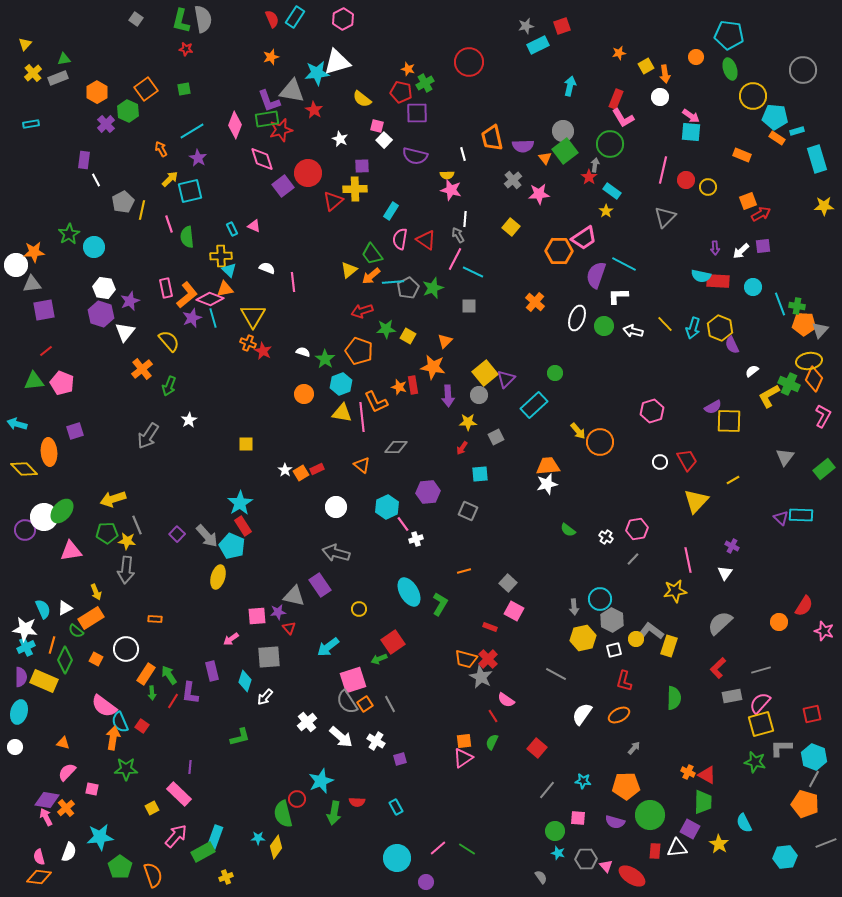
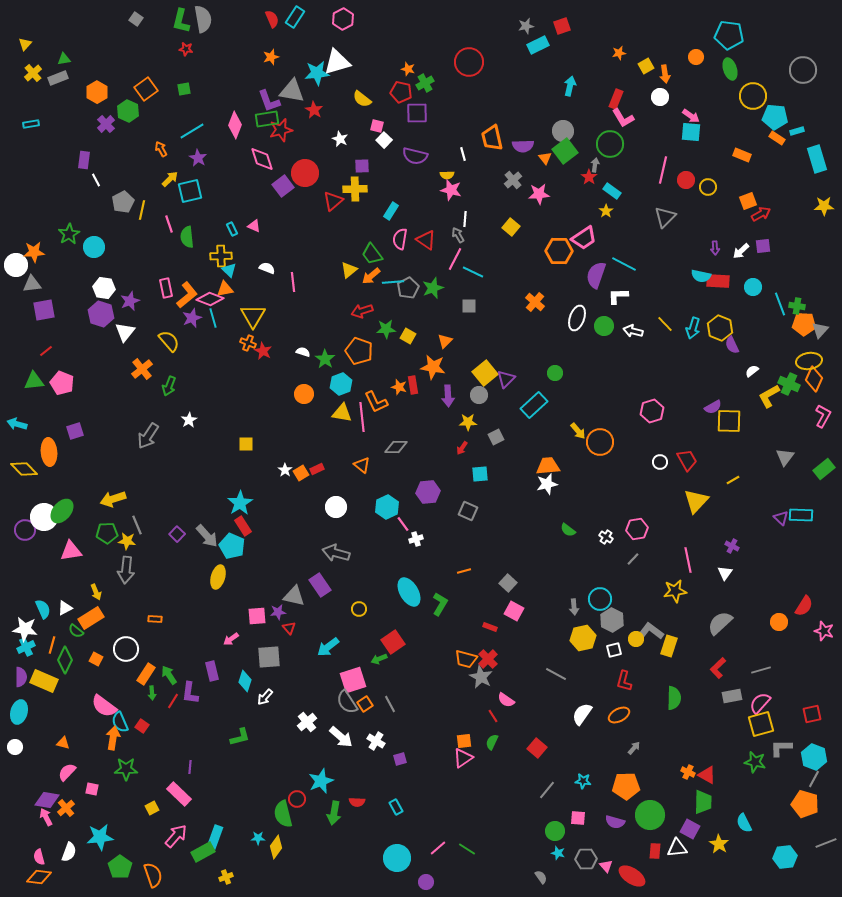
red circle at (308, 173): moved 3 px left
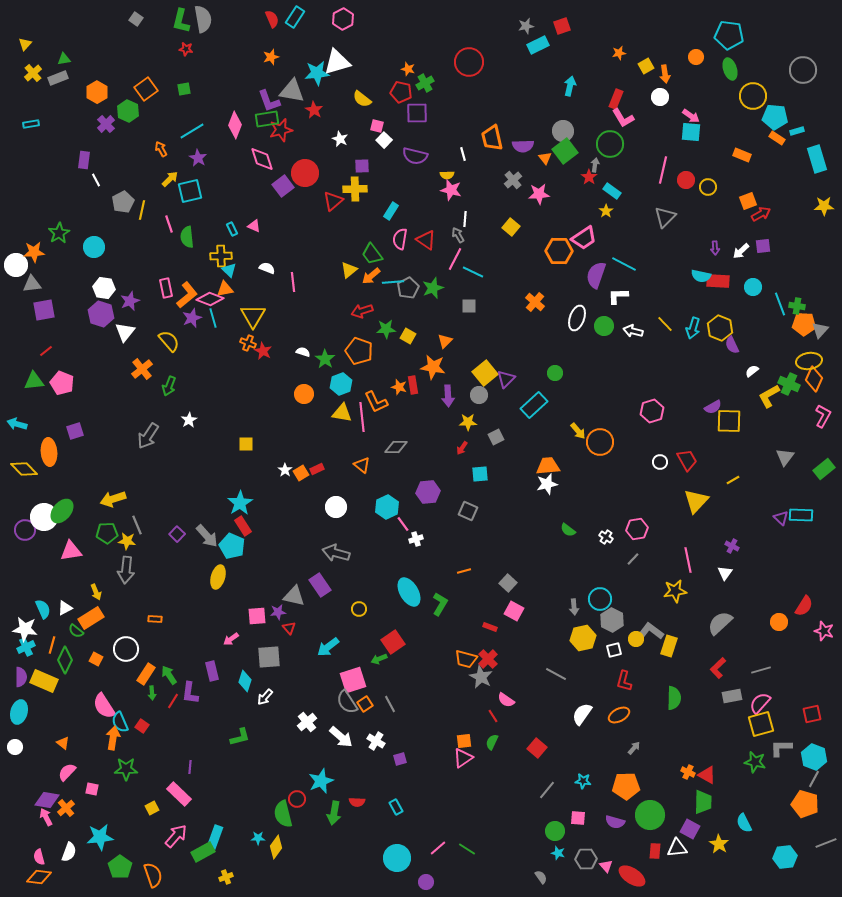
green star at (69, 234): moved 10 px left, 1 px up
pink semicircle at (104, 706): rotated 20 degrees clockwise
orange triangle at (63, 743): rotated 24 degrees clockwise
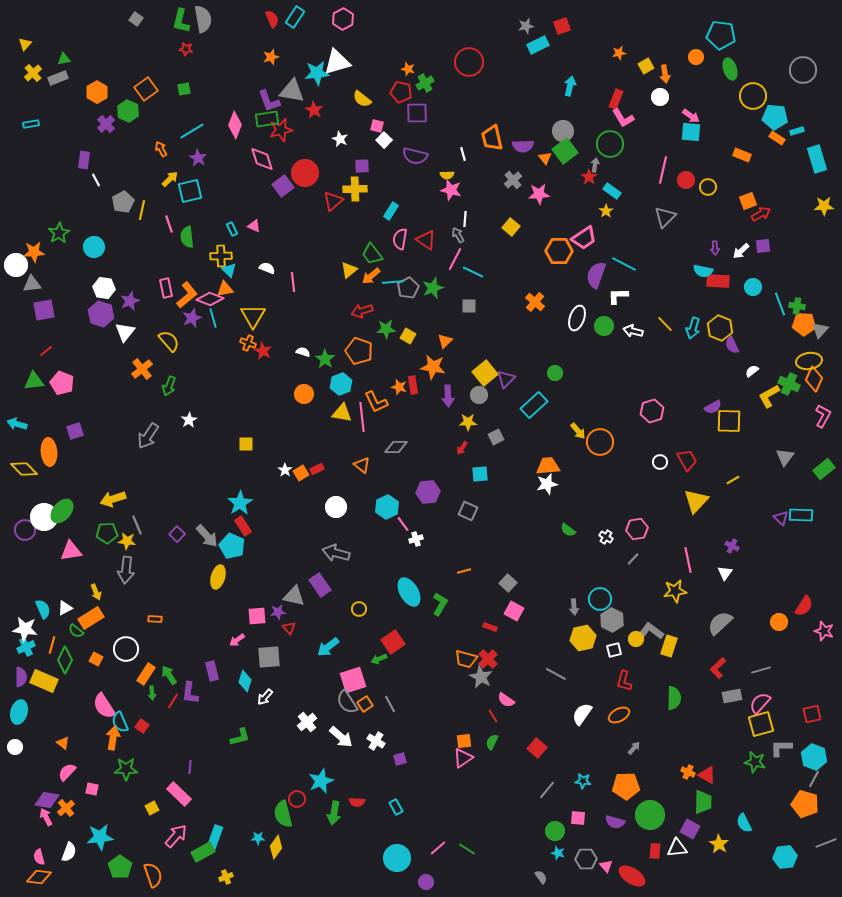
cyan pentagon at (729, 35): moved 8 px left
cyan semicircle at (701, 276): moved 2 px right, 5 px up
pink arrow at (231, 639): moved 6 px right, 1 px down
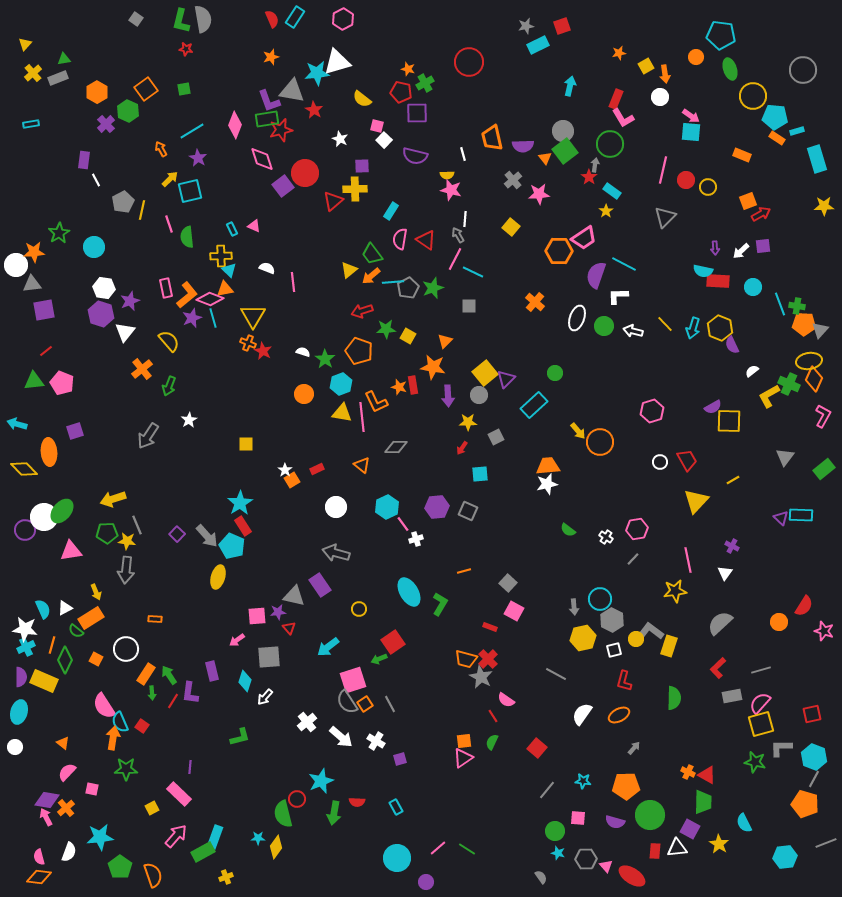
orange square at (301, 473): moved 9 px left, 7 px down
purple hexagon at (428, 492): moved 9 px right, 15 px down
